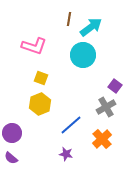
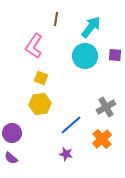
brown line: moved 13 px left
cyan arrow: rotated 15 degrees counterclockwise
pink L-shape: rotated 105 degrees clockwise
cyan circle: moved 2 px right, 1 px down
purple square: moved 31 px up; rotated 32 degrees counterclockwise
yellow hexagon: rotated 15 degrees clockwise
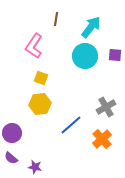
purple star: moved 31 px left, 13 px down
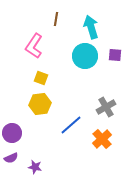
cyan arrow: rotated 55 degrees counterclockwise
purple semicircle: rotated 64 degrees counterclockwise
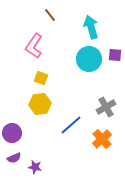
brown line: moved 6 px left, 4 px up; rotated 48 degrees counterclockwise
cyan circle: moved 4 px right, 3 px down
purple semicircle: moved 3 px right
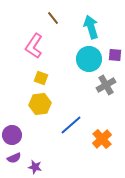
brown line: moved 3 px right, 3 px down
gray cross: moved 22 px up
purple circle: moved 2 px down
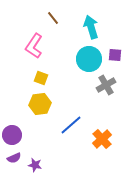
purple star: moved 2 px up
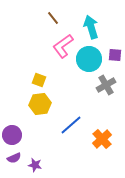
pink L-shape: moved 29 px right; rotated 20 degrees clockwise
yellow square: moved 2 px left, 2 px down
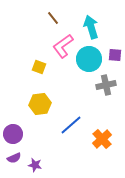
yellow square: moved 13 px up
gray cross: rotated 18 degrees clockwise
purple circle: moved 1 px right, 1 px up
